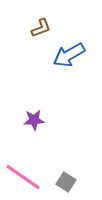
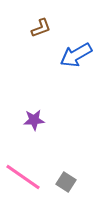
blue arrow: moved 7 px right
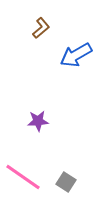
brown L-shape: rotated 20 degrees counterclockwise
purple star: moved 4 px right, 1 px down
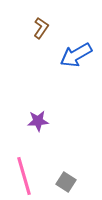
brown L-shape: rotated 15 degrees counterclockwise
pink line: moved 1 px right, 1 px up; rotated 39 degrees clockwise
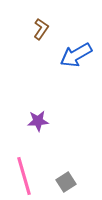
brown L-shape: moved 1 px down
gray square: rotated 24 degrees clockwise
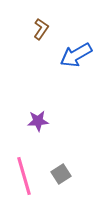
gray square: moved 5 px left, 8 px up
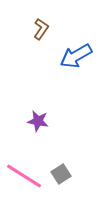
blue arrow: moved 1 px down
purple star: rotated 15 degrees clockwise
pink line: rotated 42 degrees counterclockwise
